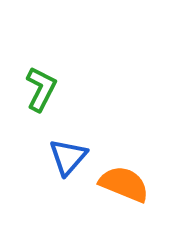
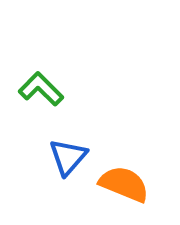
green L-shape: rotated 72 degrees counterclockwise
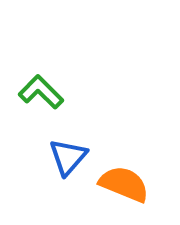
green L-shape: moved 3 px down
